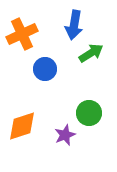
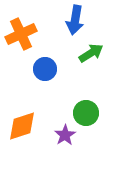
blue arrow: moved 1 px right, 5 px up
orange cross: moved 1 px left
green circle: moved 3 px left
purple star: rotated 10 degrees counterclockwise
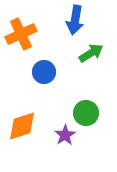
blue circle: moved 1 px left, 3 px down
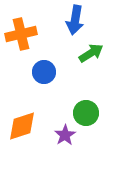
orange cross: rotated 12 degrees clockwise
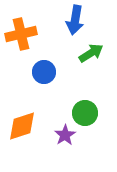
green circle: moved 1 px left
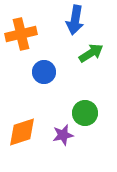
orange diamond: moved 6 px down
purple star: moved 2 px left; rotated 20 degrees clockwise
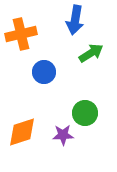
purple star: rotated 10 degrees clockwise
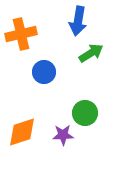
blue arrow: moved 3 px right, 1 px down
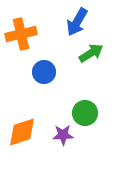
blue arrow: moved 1 px left, 1 px down; rotated 20 degrees clockwise
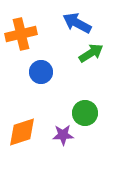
blue arrow: moved 1 px down; rotated 88 degrees clockwise
blue circle: moved 3 px left
